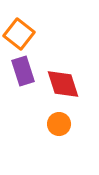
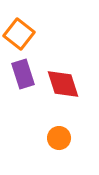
purple rectangle: moved 3 px down
orange circle: moved 14 px down
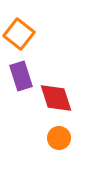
purple rectangle: moved 2 px left, 2 px down
red diamond: moved 7 px left, 14 px down
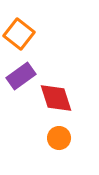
purple rectangle: rotated 72 degrees clockwise
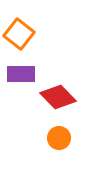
purple rectangle: moved 2 px up; rotated 36 degrees clockwise
red diamond: moved 2 px right, 1 px up; rotated 27 degrees counterclockwise
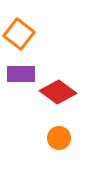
red diamond: moved 5 px up; rotated 9 degrees counterclockwise
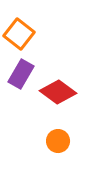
purple rectangle: rotated 60 degrees counterclockwise
orange circle: moved 1 px left, 3 px down
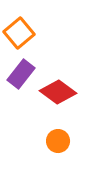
orange square: moved 1 px up; rotated 12 degrees clockwise
purple rectangle: rotated 8 degrees clockwise
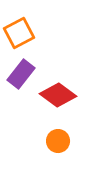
orange square: rotated 12 degrees clockwise
red diamond: moved 3 px down
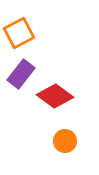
red diamond: moved 3 px left, 1 px down
orange circle: moved 7 px right
